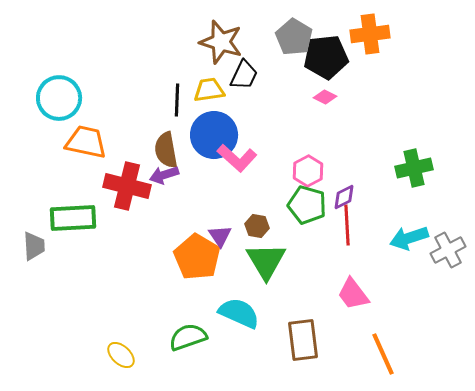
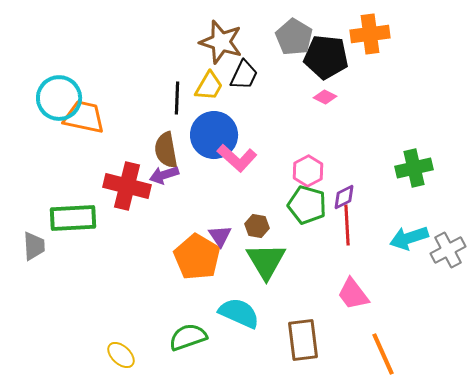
black pentagon: rotated 12 degrees clockwise
yellow trapezoid: moved 4 px up; rotated 128 degrees clockwise
black line: moved 2 px up
orange trapezoid: moved 2 px left, 25 px up
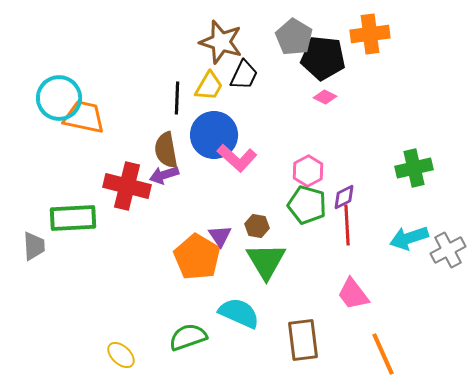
black pentagon: moved 3 px left, 1 px down
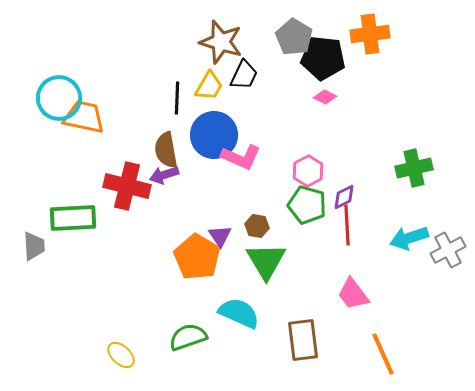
pink L-shape: moved 4 px right, 1 px up; rotated 18 degrees counterclockwise
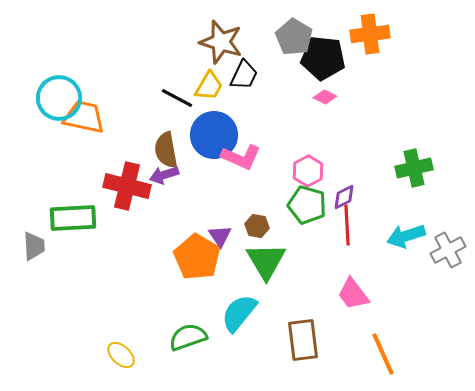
black line: rotated 64 degrees counterclockwise
cyan arrow: moved 3 px left, 2 px up
cyan semicircle: rotated 75 degrees counterclockwise
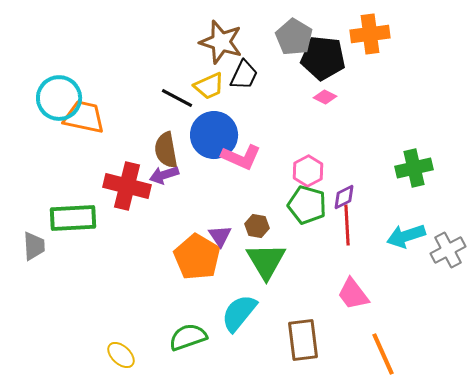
yellow trapezoid: rotated 36 degrees clockwise
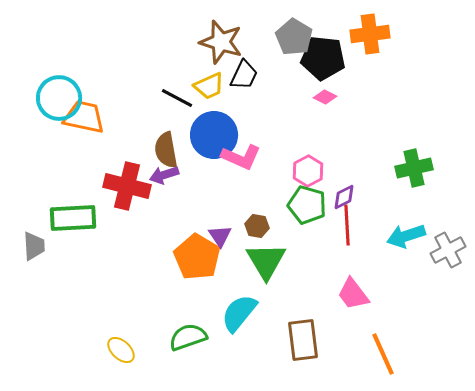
yellow ellipse: moved 5 px up
